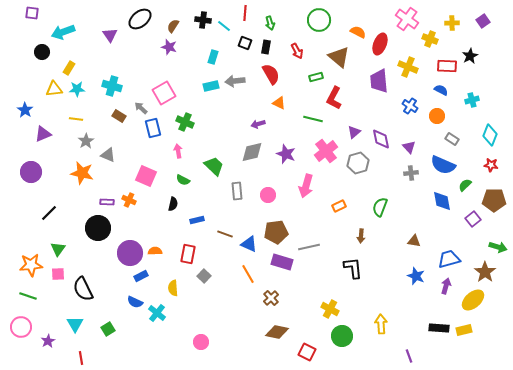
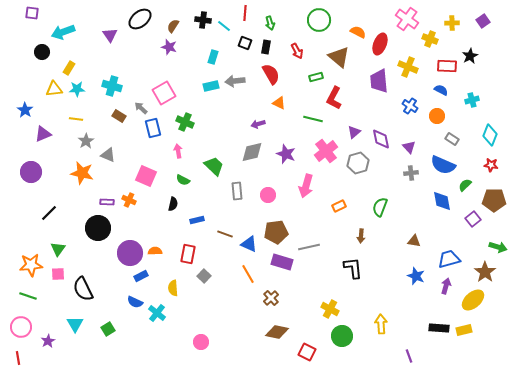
red line at (81, 358): moved 63 px left
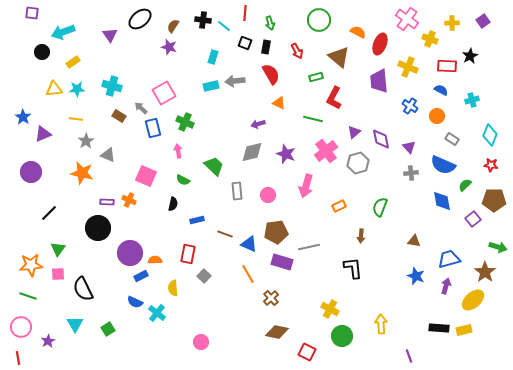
yellow rectangle at (69, 68): moved 4 px right, 6 px up; rotated 24 degrees clockwise
blue star at (25, 110): moved 2 px left, 7 px down
orange semicircle at (155, 251): moved 9 px down
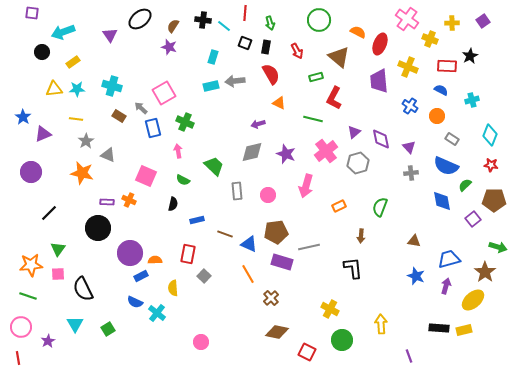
blue semicircle at (443, 165): moved 3 px right, 1 px down
green circle at (342, 336): moved 4 px down
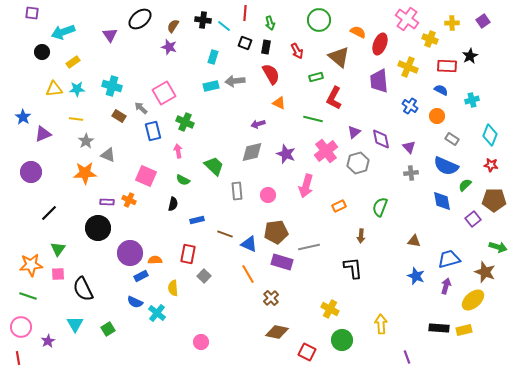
blue rectangle at (153, 128): moved 3 px down
orange star at (82, 173): moved 3 px right; rotated 15 degrees counterclockwise
brown star at (485, 272): rotated 15 degrees counterclockwise
purple line at (409, 356): moved 2 px left, 1 px down
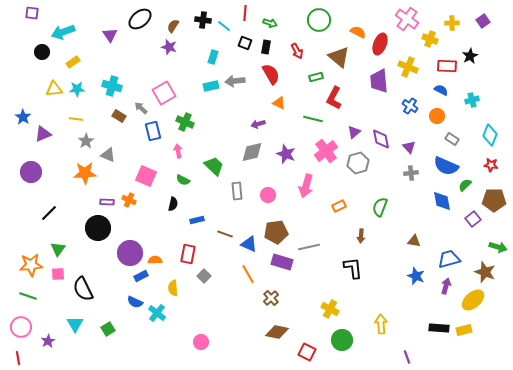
green arrow at (270, 23): rotated 56 degrees counterclockwise
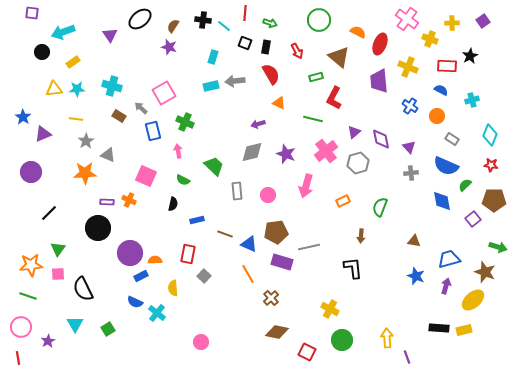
orange rectangle at (339, 206): moved 4 px right, 5 px up
yellow arrow at (381, 324): moved 6 px right, 14 px down
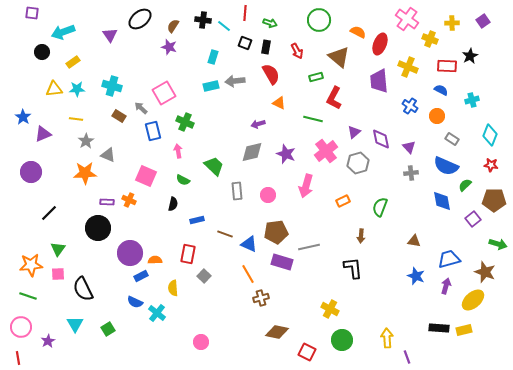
green arrow at (498, 247): moved 3 px up
brown cross at (271, 298): moved 10 px left; rotated 28 degrees clockwise
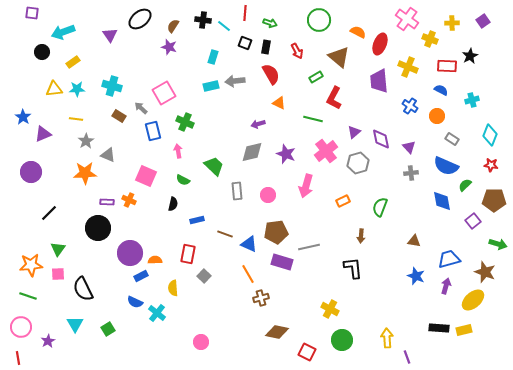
green rectangle at (316, 77): rotated 16 degrees counterclockwise
purple square at (473, 219): moved 2 px down
